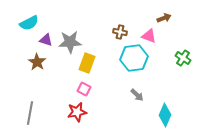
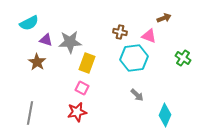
pink square: moved 2 px left, 1 px up
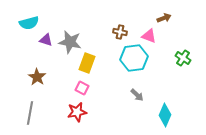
cyan semicircle: rotated 12 degrees clockwise
gray star: rotated 15 degrees clockwise
brown star: moved 15 px down
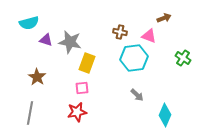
pink square: rotated 32 degrees counterclockwise
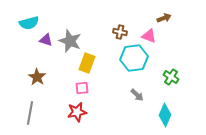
gray star: moved 1 px up; rotated 10 degrees clockwise
green cross: moved 12 px left, 19 px down
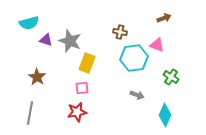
pink triangle: moved 8 px right, 9 px down
gray arrow: rotated 24 degrees counterclockwise
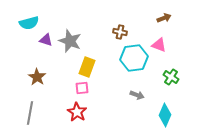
pink triangle: moved 2 px right
yellow rectangle: moved 4 px down
red star: rotated 30 degrees counterclockwise
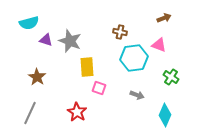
yellow rectangle: rotated 24 degrees counterclockwise
pink square: moved 17 px right; rotated 24 degrees clockwise
gray line: rotated 15 degrees clockwise
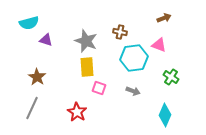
gray star: moved 16 px right
gray arrow: moved 4 px left, 4 px up
gray line: moved 2 px right, 5 px up
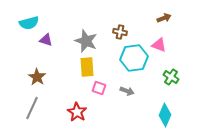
gray arrow: moved 6 px left
